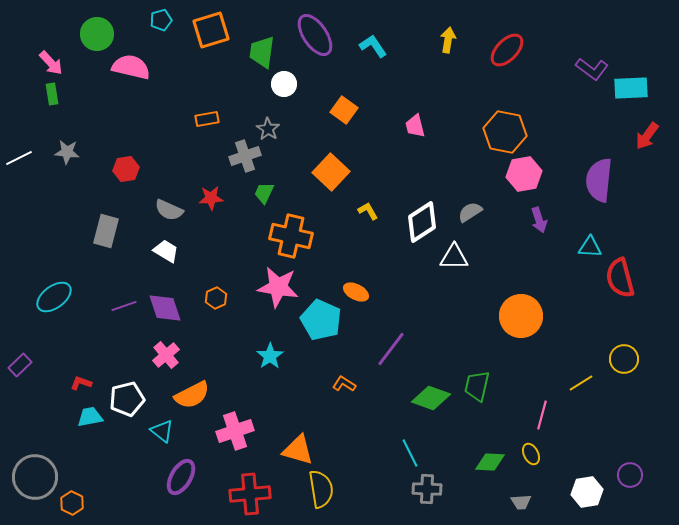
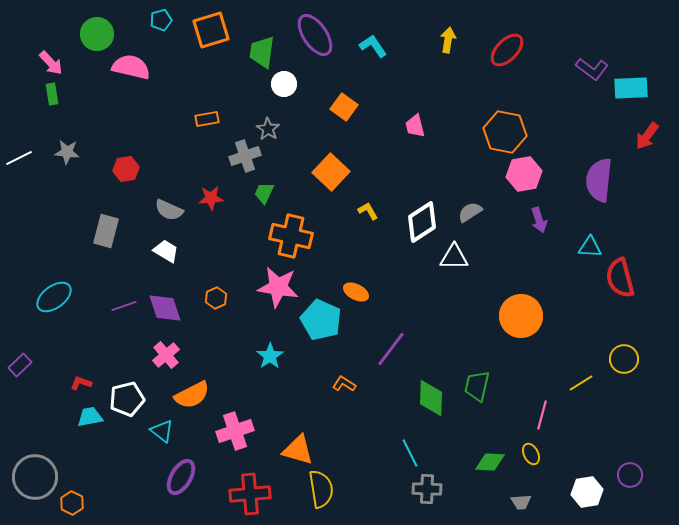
orange square at (344, 110): moved 3 px up
green diamond at (431, 398): rotated 72 degrees clockwise
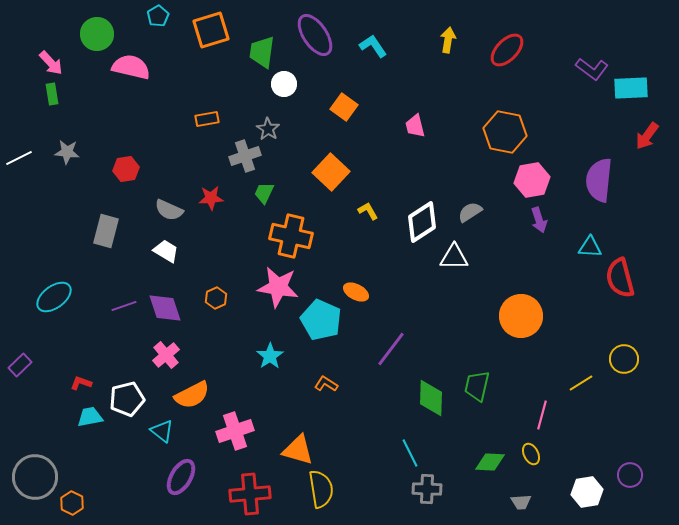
cyan pentagon at (161, 20): moved 3 px left, 4 px up; rotated 15 degrees counterclockwise
pink hexagon at (524, 174): moved 8 px right, 6 px down
orange L-shape at (344, 384): moved 18 px left
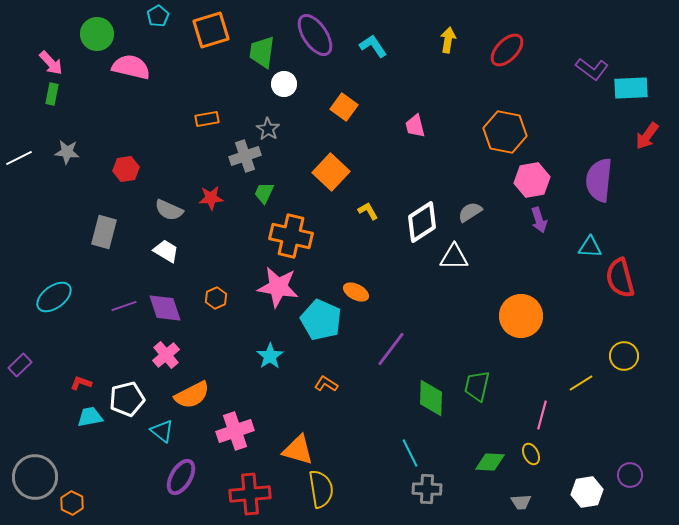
green rectangle at (52, 94): rotated 20 degrees clockwise
gray rectangle at (106, 231): moved 2 px left, 1 px down
yellow circle at (624, 359): moved 3 px up
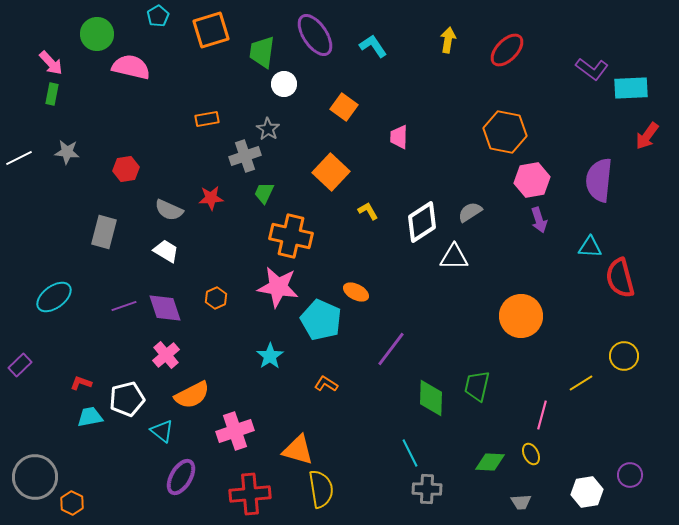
pink trapezoid at (415, 126): moved 16 px left, 11 px down; rotated 15 degrees clockwise
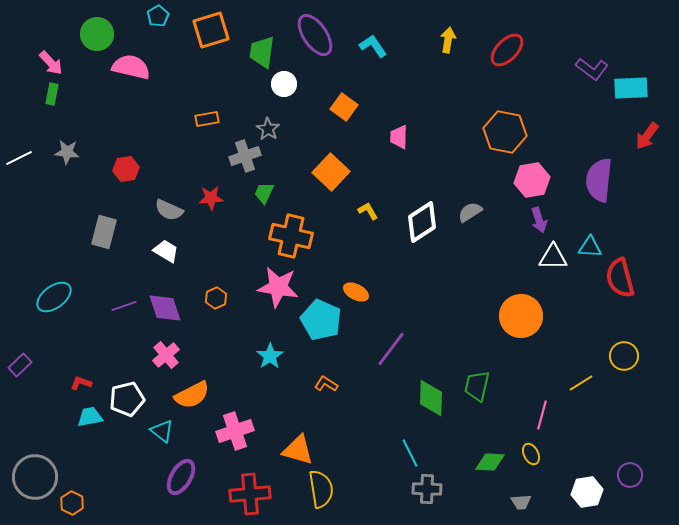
white triangle at (454, 257): moved 99 px right
